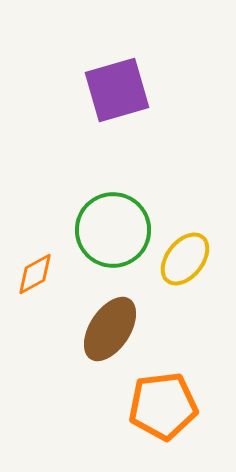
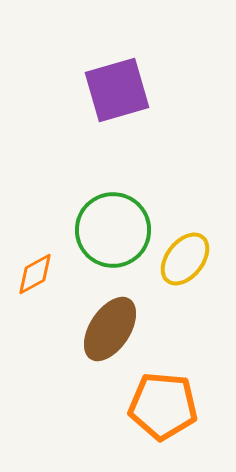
orange pentagon: rotated 12 degrees clockwise
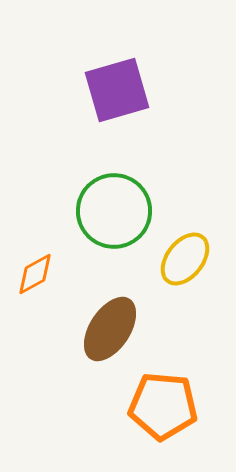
green circle: moved 1 px right, 19 px up
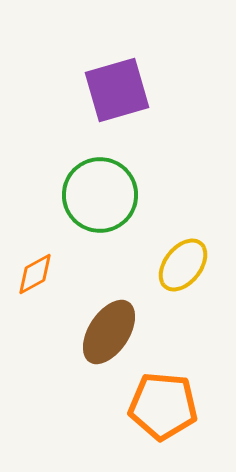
green circle: moved 14 px left, 16 px up
yellow ellipse: moved 2 px left, 6 px down
brown ellipse: moved 1 px left, 3 px down
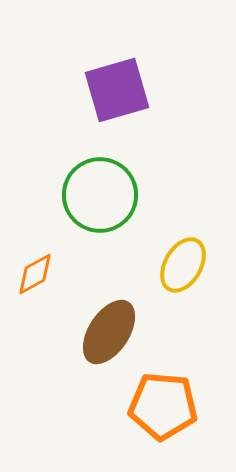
yellow ellipse: rotated 8 degrees counterclockwise
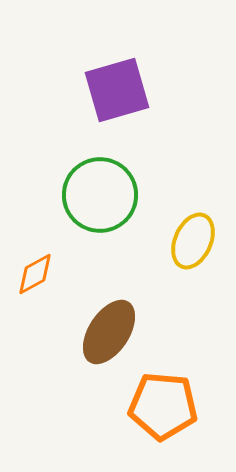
yellow ellipse: moved 10 px right, 24 px up; rotated 6 degrees counterclockwise
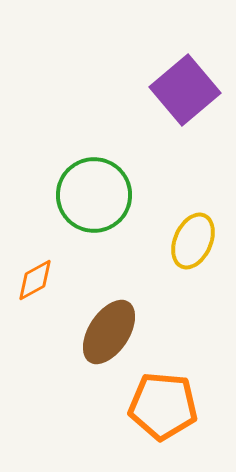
purple square: moved 68 px right; rotated 24 degrees counterclockwise
green circle: moved 6 px left
orange diamond: moved 6 px down
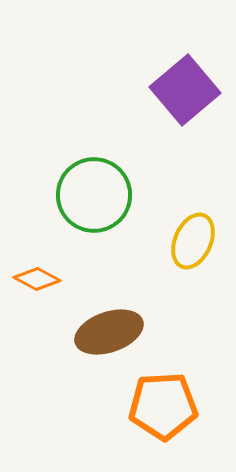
orange diamond: moved 2 px right, 1 px up; rotated 57 degrees clockwise
brown ellipse: rotated 38 degrees clockwise
orange pentagon: rotated 8 degrees counterclockwise
